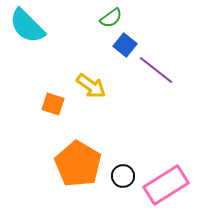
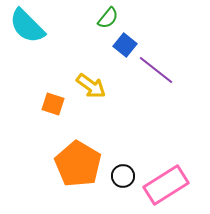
green semicircle: moved 3 px left; rotated 15 degrees counterclockwise
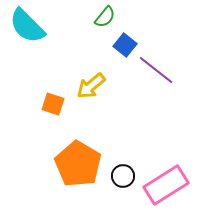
green semicircle: moved 3 px left, 1 px up
yellow arrow: rotated 104 degrees clockwise
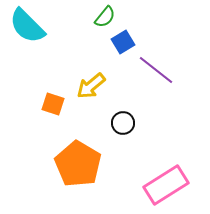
blue square: moved 2 px left, 3 px up; rotated 20 degrees clockwise
black circle: moved 53 px up
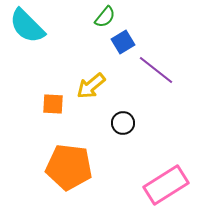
orange square: rotated 15 degrees counterclockwise
orange pentagon: moved 9 px left, 3 px down; rotated 24 degrees counterclockwise
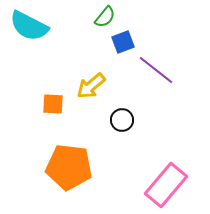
cyan semicircle: moved 2 px right; rotated 18 degrees counterclockwise
blue square: rotated 10 degrees clockwise
black circle: moved 1 px left, 3 px up
pink rectangle: rotated 18 degrees counterclockwise
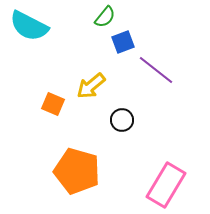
orange square: rotated 20 degrees clockwise
orange pentagon: moved 8 px right, 4 px down; rotated 9 degrees clockwise
pink rectangle: rotated 9 degrees counterclockwise
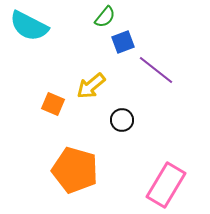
orange pentagon: moved 2 px left, 1 px up
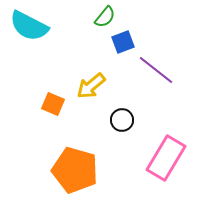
pink rectangle: moved 27 px up
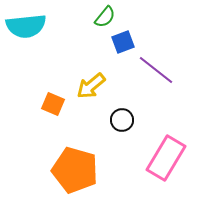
cyan semicircle: moved 3 px left; rotated 33 degrees counterclockwise
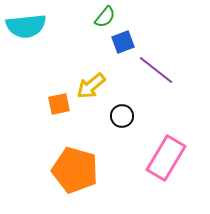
orange square: moved 6 px right; rotated 35 degrees counterclockwise
black circle: moved 4 px up
